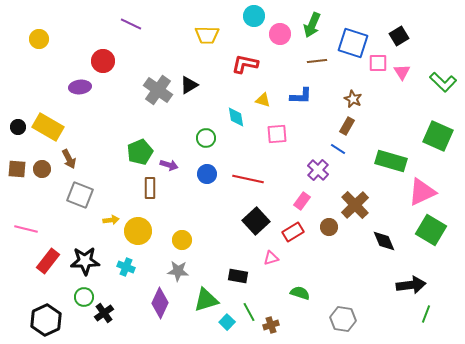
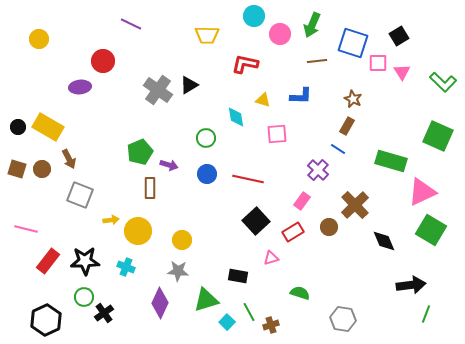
brown square at (17, 169): rotated 12 degrees clockwise
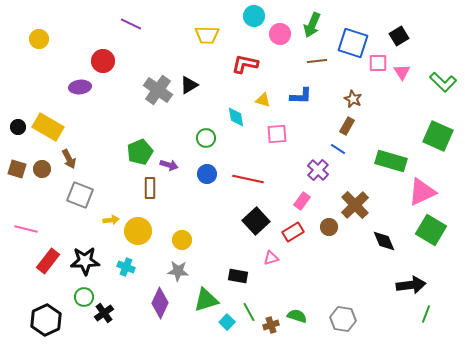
green semicircle at (300, 293): moved 3 px left, 23 px down
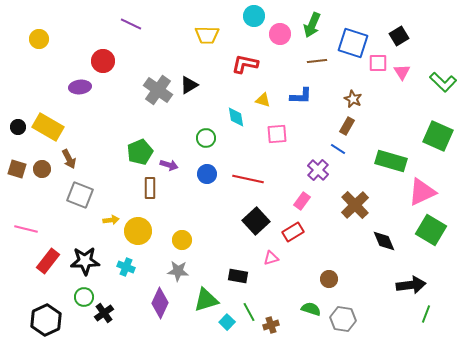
brown circle at (329, 227): moved 52 px down
green semicircle at (297, 316): moved 14 px right, 7 px up
